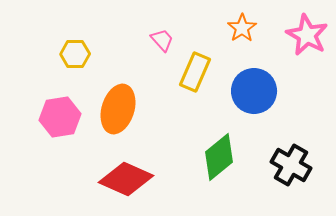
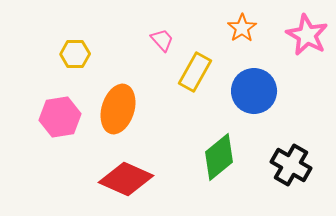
yellow rectangle: rotated 6 degrees clockwise
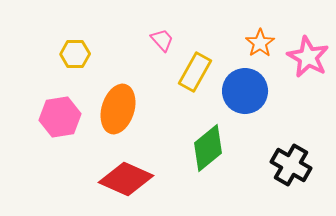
orange star: moved 18 px right, 15 px down
pink star: moved 1 px right, 22 px down
blue circle: moved 9 px left
green diamond: moved 11 px left, 9 px up
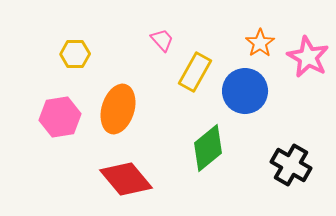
red diamond: rotated 26 degrees clockwise
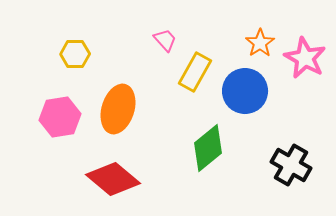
pink trapezoid: moved 3 px right
pink star: moved 3 px left, 1 px down
red diamond: moved 13 px left; rotated 10 degrees counterclockwise
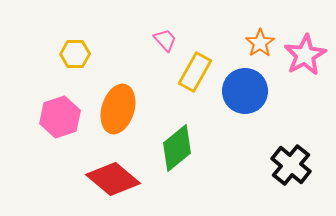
pink star: moved 3 px up; rotated 15 degrees clockwise
pink hexagon: rotated 9 degrees counterclockwise
green diamond: moved 31 px left
black cross: rotated 9 degrees clockwise
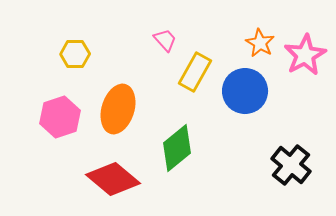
orange star: rotated 8 degrees counterclockwise
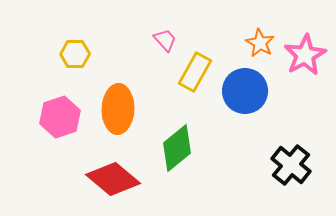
orange ellipse: rotated 15 degrees counterclockwise
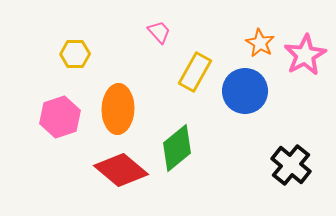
pink trapezoid: moved 6 px left, 8 px up
red diamond: moved 8 px right, 9 px up
